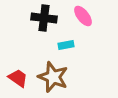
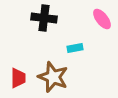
pink ellipse: moved 19 px right, 3 px down
cyan rectangle: moved 9 px right, 3 px down
red trapezoid: rotated 55 degrees clockwise
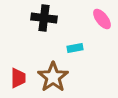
brown star: rotated 16 degrees clockwise
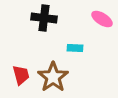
pink ellipse: rotated 20 degrees counterclockwise
cyan rectangle: rotated 14 degrees clockwise
red trapezoid: moved 3 px right, 3 px up; rotated 15 degrees counterclockwise
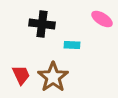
black cross: moved 2 px left, 6 px down
cyan rectangle: moved 3 px left, 3 px up
red trapezoid: rotated 10 degrees counterclockwise
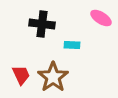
pink ellipse: moved 1 px left, 1 px up
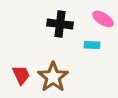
pink ellipse: moved 2 px right, 1 px down
black cross: moved 18 px right
cyan rectangle: moved 20 px right
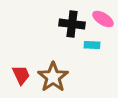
black cross: moved 12 px right
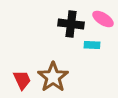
black cross: moved 1 px left
red trapezoid: moved 1 px right, 5 px down
